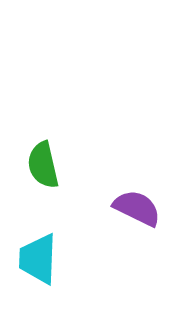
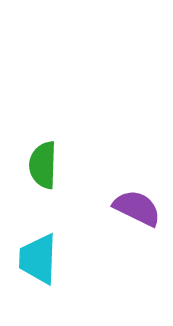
green semicircle: rotated 15 degrees clockwise
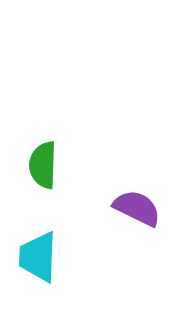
cyan trapezoid: moved 2 px up
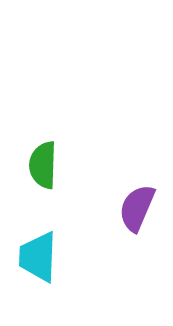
purple semicircle: rotated 93 degrees counterclockwise
